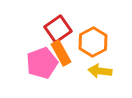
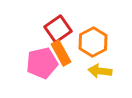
pink pentagon: rotated 8 degrees clockwise
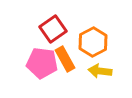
red square: moved 5 px left
orange rectangle: moved 4 px right, 6 px down
pink pentagon: rotated 20 degrees clockwise
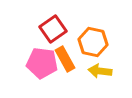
orange hexagon: rotated 20 degrees counterclockwise
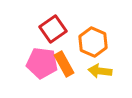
orange hexagon: rotated 12 degrees clockwise
orange rectangle: moved 1 px left, 5 px down
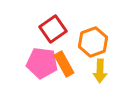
orange hexagon: rotated 16 degrees clockwise
yellow arrow: rotated 95 degrees counterclockwise
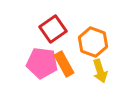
orange hexagon: rotated 20 degrees counterclockwise
yellow arrow: rotated 20 degrees counterclockwise
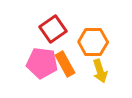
orange hexagon: rotated 20 degrees counterclockwise
orange rectangle: moved 1 px right
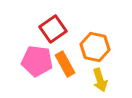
orange hexagon: moved 2 px right, 5 px down; rotated 12 degrees clockwise
pink pentagon: moved 5 px left, 2 px up
yellow arrow: moved 9 px down
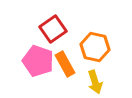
pink pentagon: moved 1 px right; rotated 12 degrees clockwise
yellow arrow: moved 5 px left, 2 px down
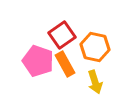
red square: moved 9 px right, 6 px down
